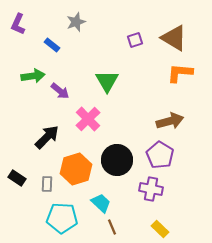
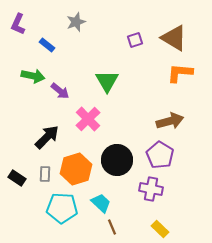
blue rectangle: moved 5 px left
green arrow: rotated 20 degrees clockwise
gray rectangle: moved 2 px left, 10 px up
cyan pentagon: moved 10 px up
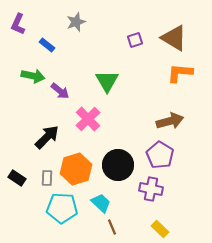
black circle: moved 1 px right, 5 px down
gray rectangle: moved 2 px right, 4 px down
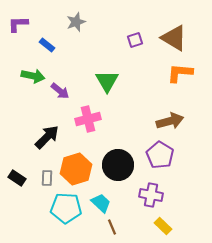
purple L-shape: rotated 65 degrees clockwise
pink cross: rotated 30 degrees clockwise
purple cross: moved 6 px down
cyan pentagon: moved 4 px right
yellow rectangle: moved 3 px right, 3 px up
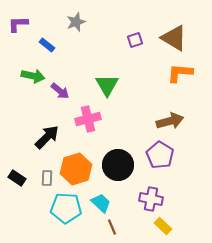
green triangle: moved 4 px down
purple cross: moved 4 px down
